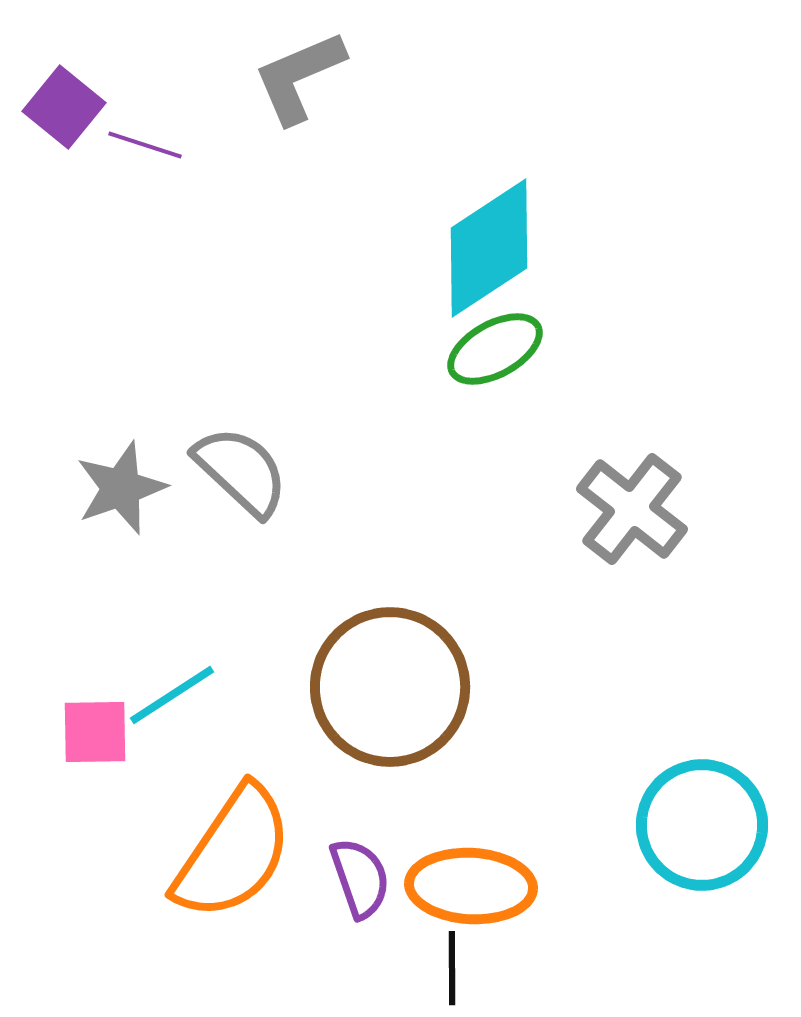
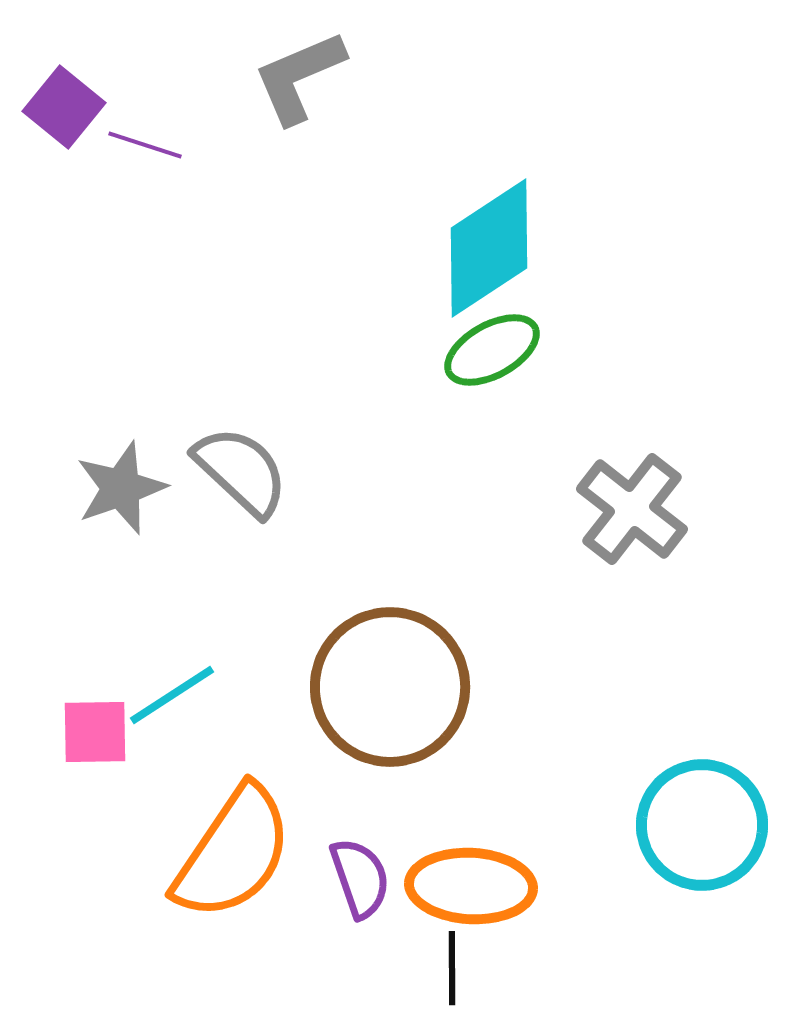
green ellipse: moved 3 px left, 1 px down
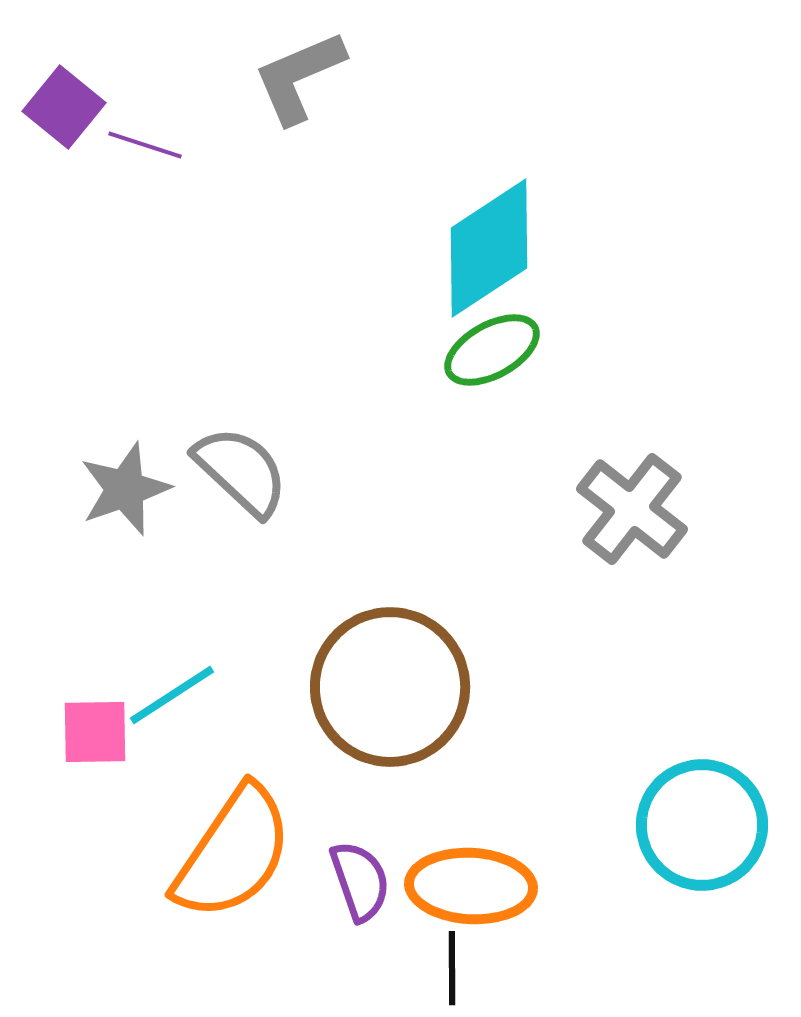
gray star: moved 4 px right, 1 px down
purple semicircle: moved 3 px down
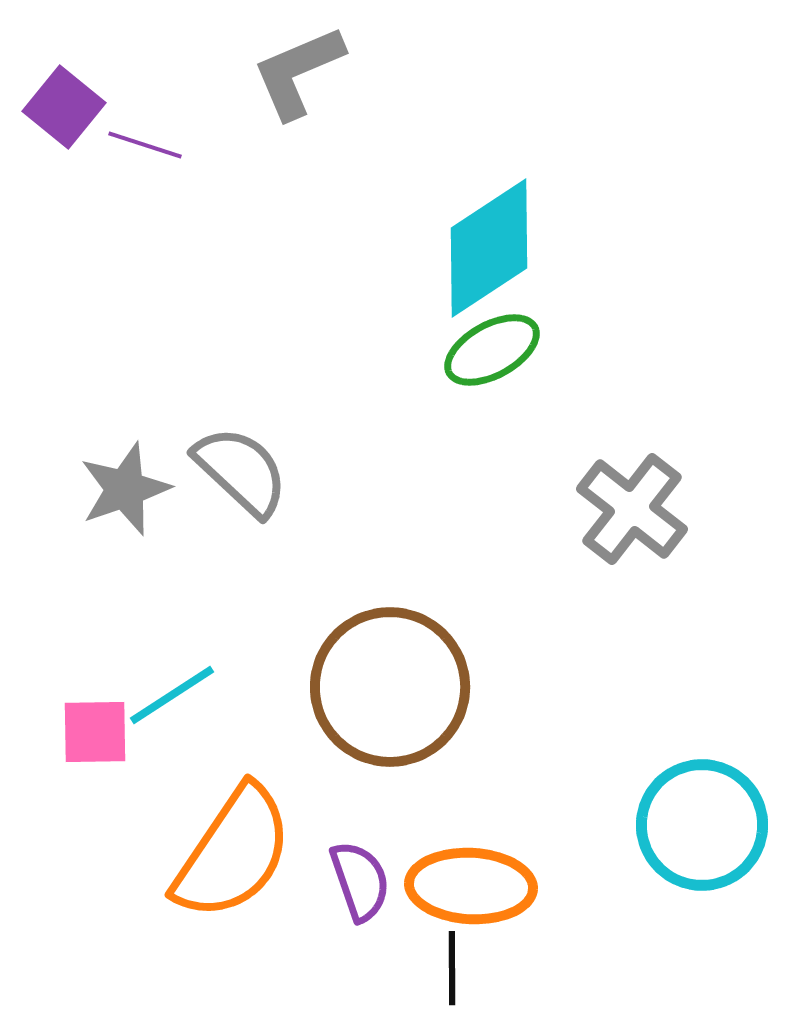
gray L-shape: moved 1 px left, 5 px up
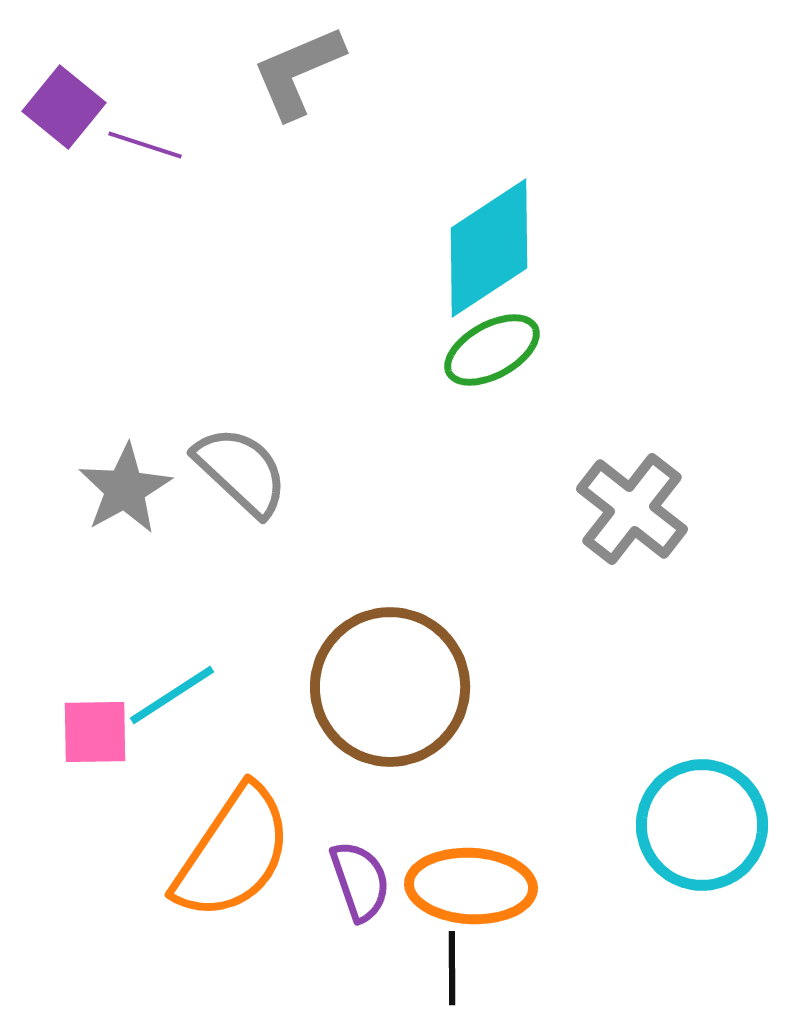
gray star: rotated 10 degrees counterclockwise
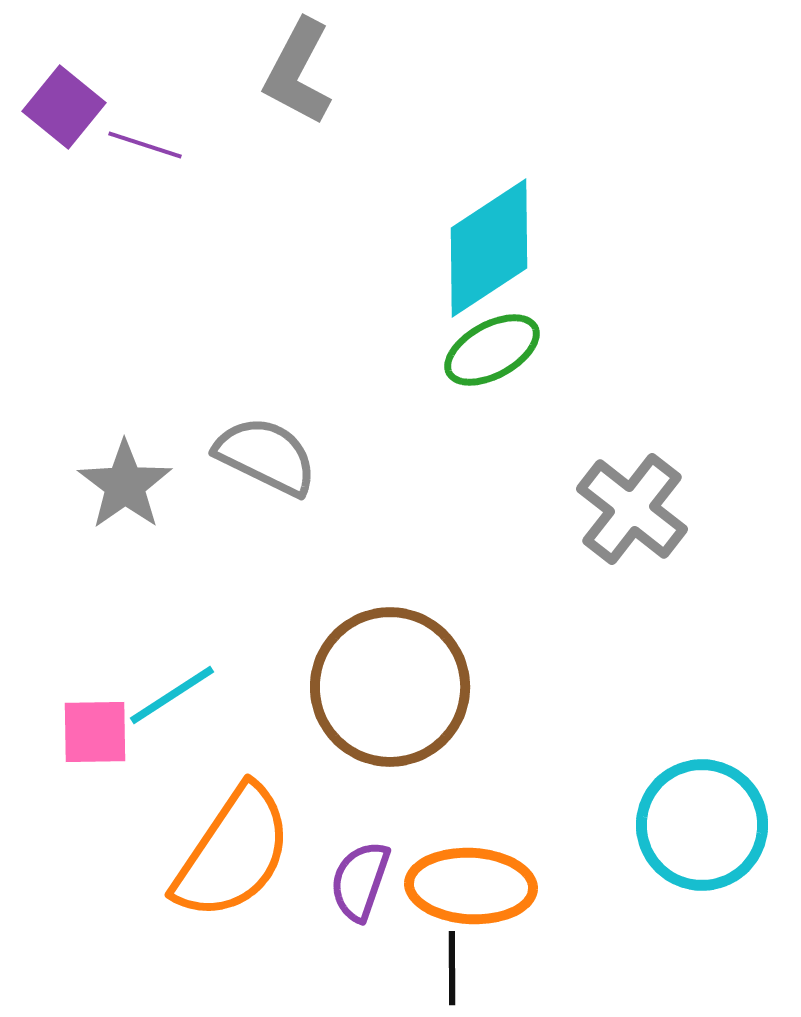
gray L-shape: rotated 39 degrees counterclockwise
gray semicircle: moved 25 px right, 15 px up; rotated 17 degrees counterclockwise
gray star: moved 4 px up; rotated 6 degrees counterclockwise
purple semicircle: rotated 142 degrees counterclockwise
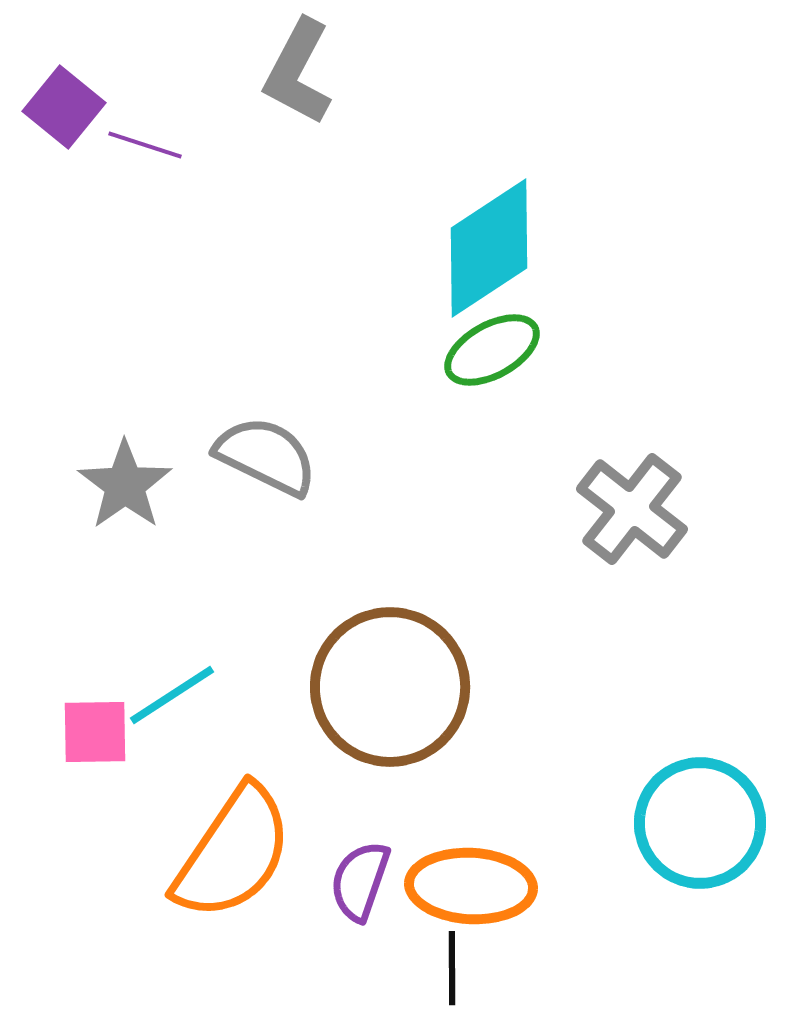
cyan circle: moved 2 px left, 2 px up
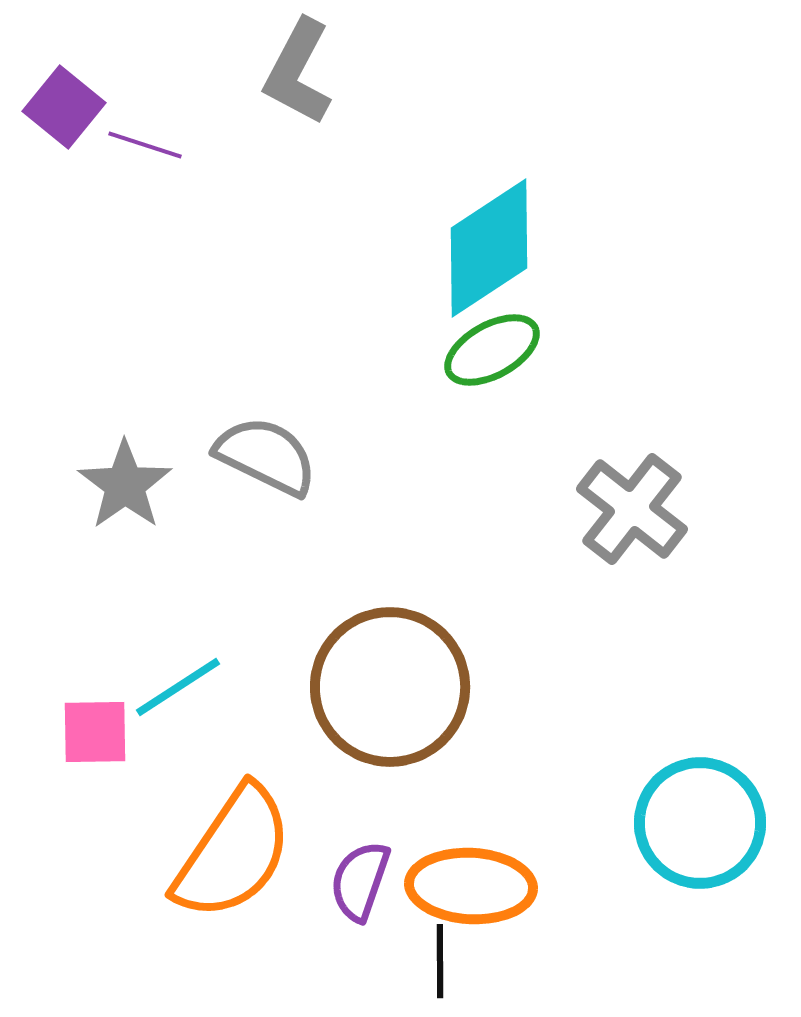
cyan line: moved 6 px right, 8 px up
black line: moved 12 px left, 7 px up
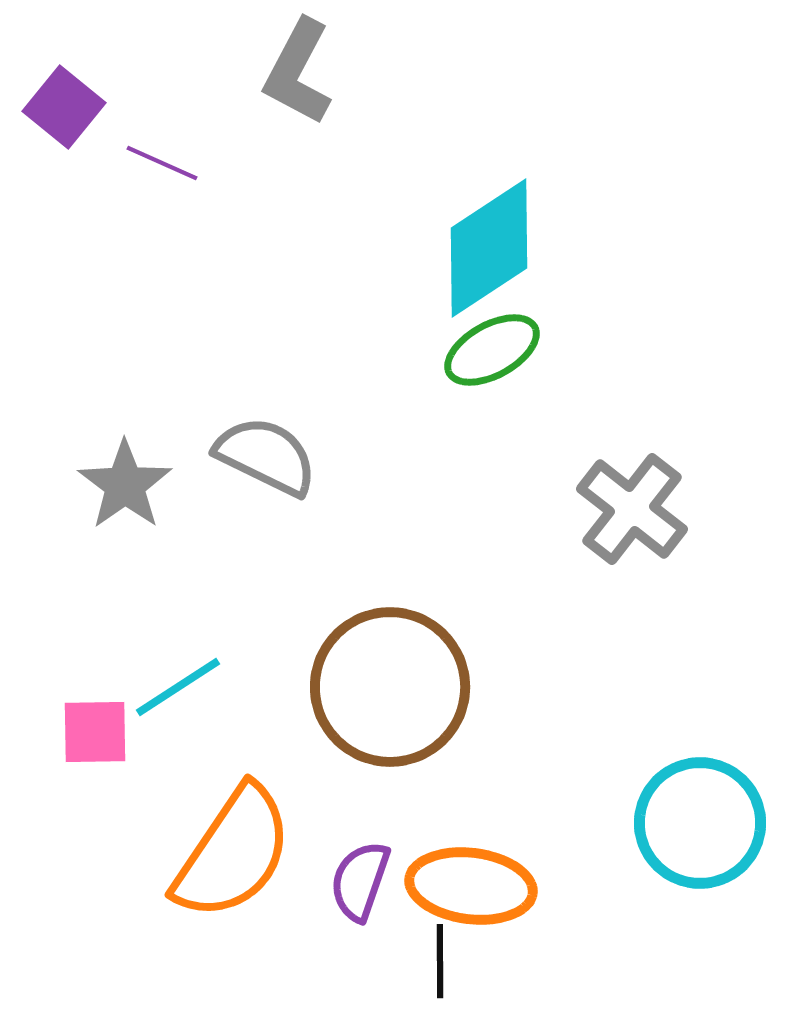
purple line: moved 17 px right, 18 px down; rotated 6 degrees clockwise
orange ellipse: rotated 4 degrees clockwise
